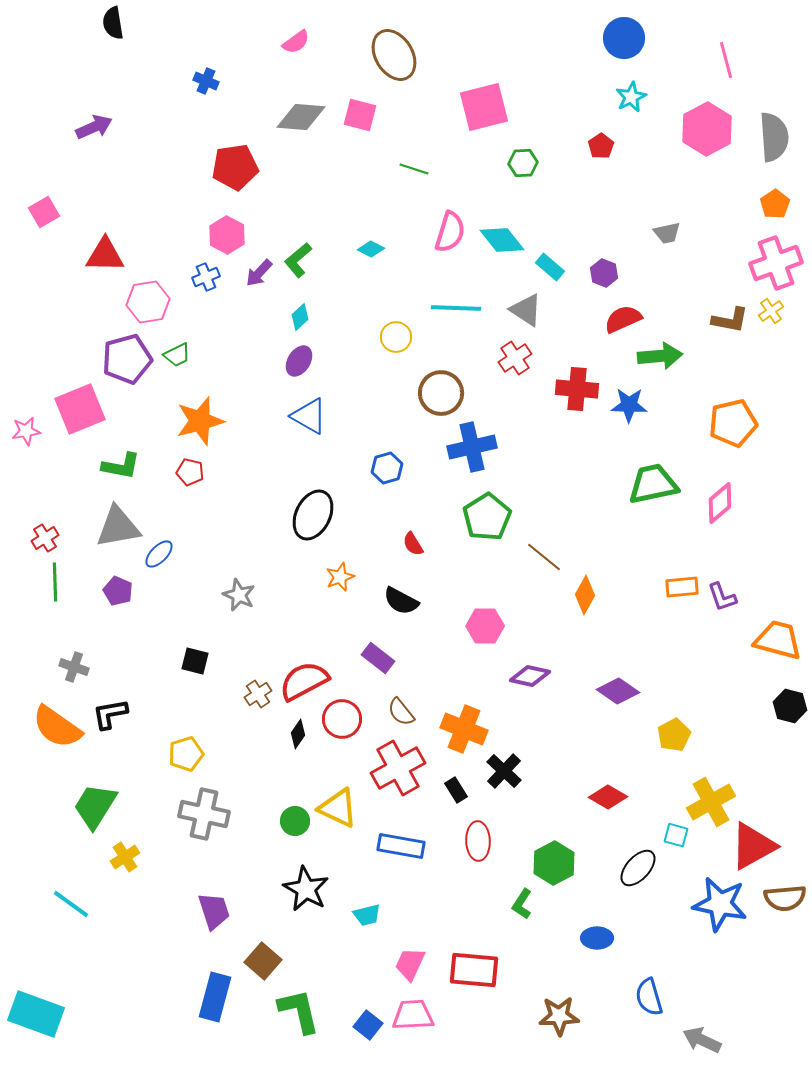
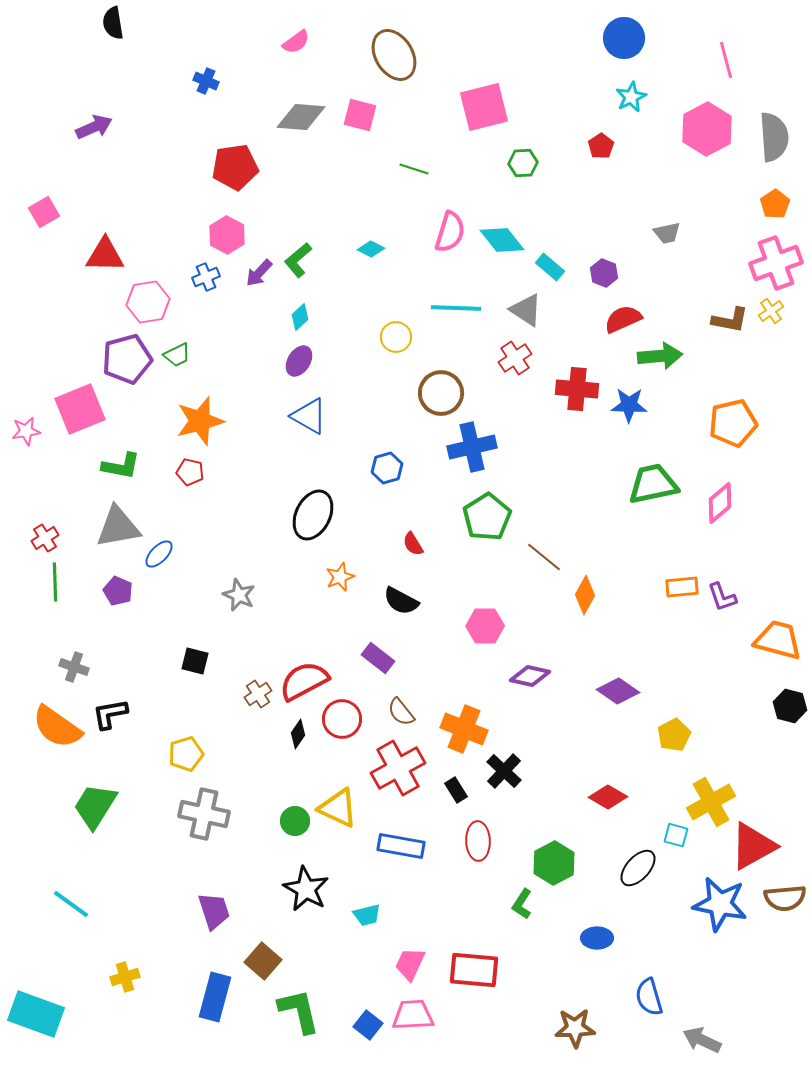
yellow cross at (125, 857): moved 120 px down; rotated 16 degrees clockwise
brown star at (559, 1016): moved 16 px right, 12 px down
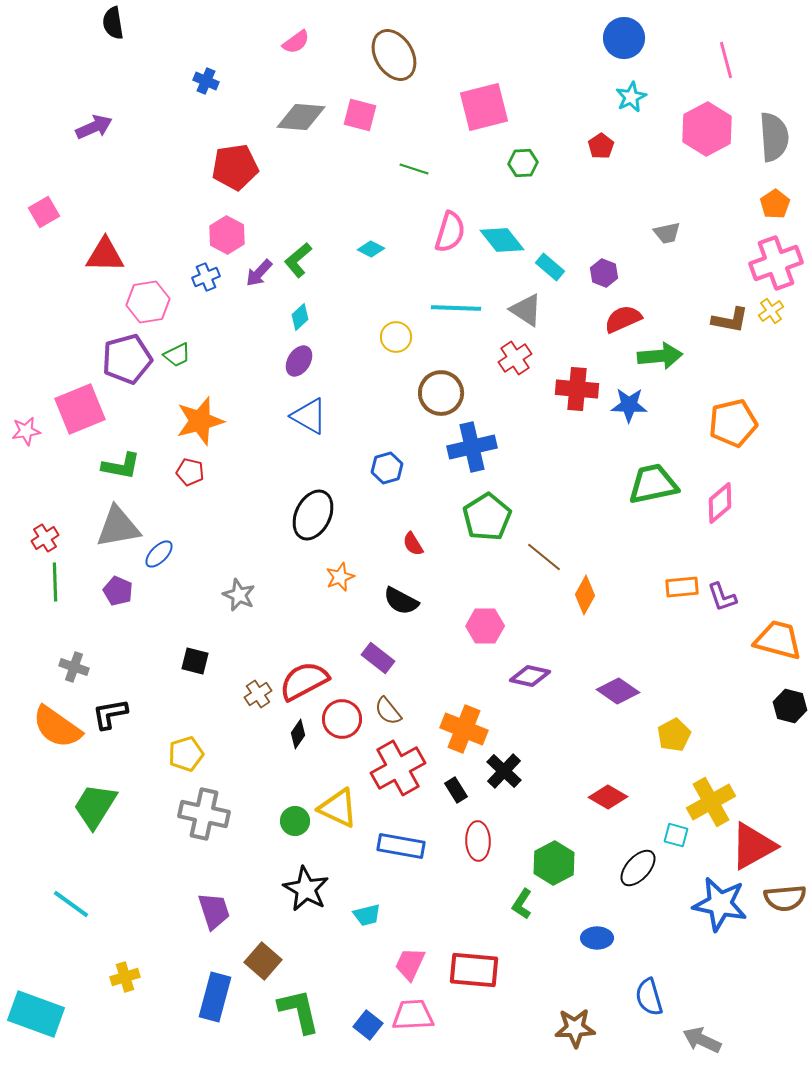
brown semicircle at (401, 712): moved 13 px left, 1 px up
